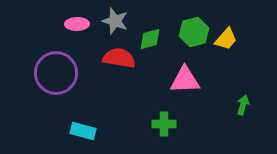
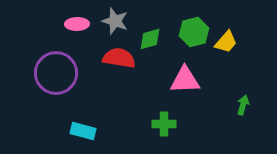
yellow trapezoid: moved 3 px down
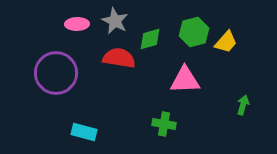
gray star: rotated 8 degrees clockwise
green cross: rotated 10 degrees clockwise
cyan rectangle: moved 1 px right, 1 px down
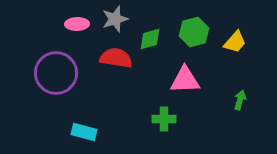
gray star: moved 2 px up; rotated 28 degrees clockwise
yellow trapezoid: moved 9 px right
red semicircle: moved 3 px left
green arrow: moved 3 px left, 5 px up
green cross: moved 5 px up; rotated 10 degrees counterclockwise
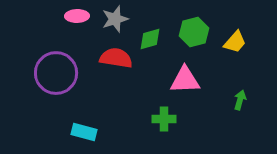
pink ellipse: moved 8 px up
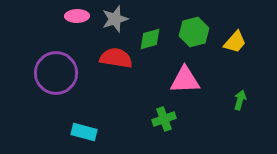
green cross: rotated 20 degrees counterclockwise
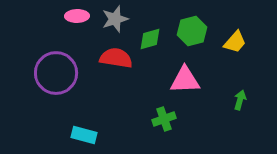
green hexagon: moved 2 px left, 1 px up
cyan rectangle: moved 3 px down
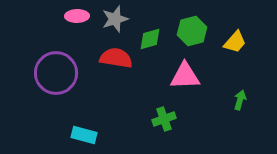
pink triangle: moved 4 px up
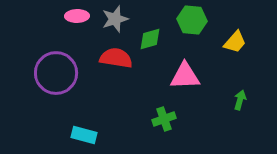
green hexagon: moved 11 px up; rotated 20 degrees clockwise
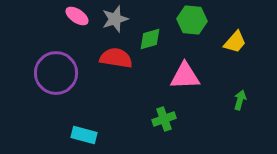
pink ellipse: rotated 35 degrees clockwise
